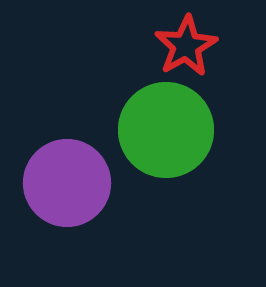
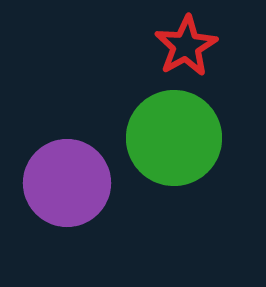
green circle: moved 8 px right, 8 px down
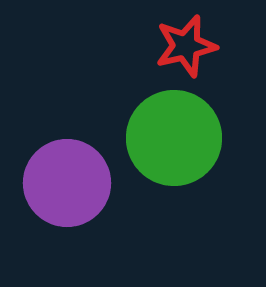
red star: rotated 16 degrees clockwise
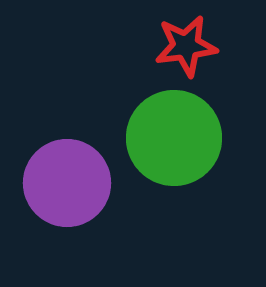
red star: rotated 6 degrees clockwise
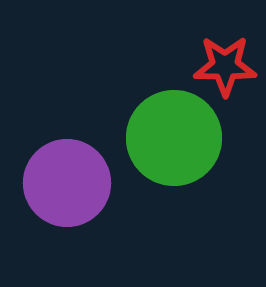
red star: moved 39 px right, 20 px down; rotated 8 degrees clockwise
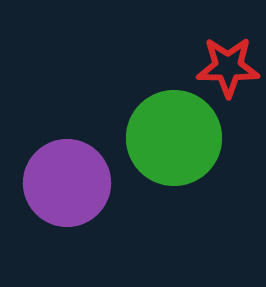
red star: moved 3 px right, 1 px down
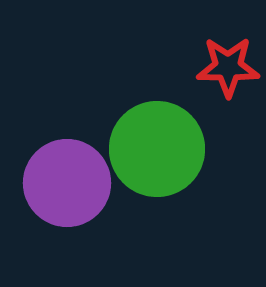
green circle: moved 17 px left, 11 px down
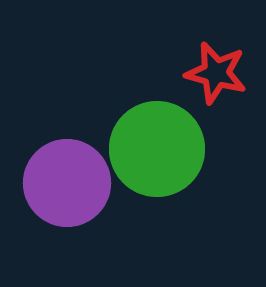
red star: moved 12 px left, 6 px down; rotated 14 degrees clockwise
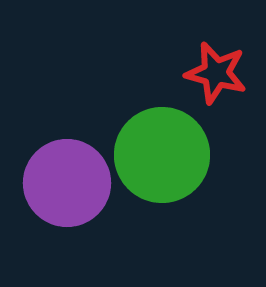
green circle: moved 5 px right, 6 px down
